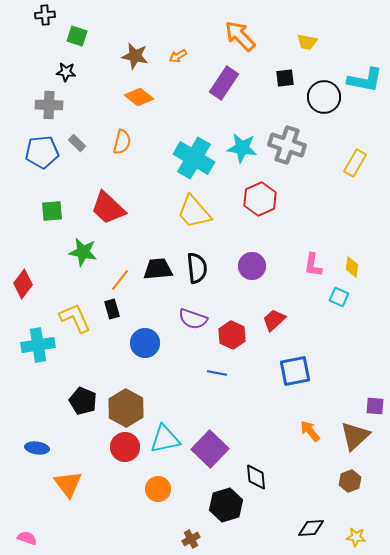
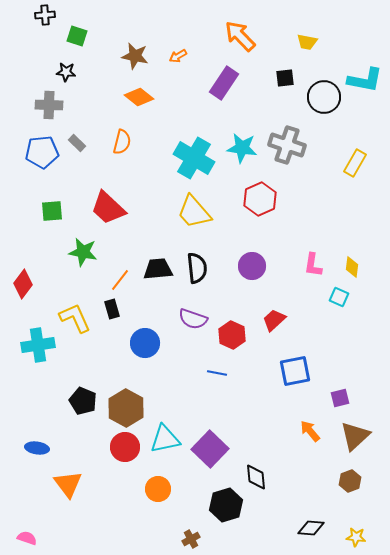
purple square at (375, 406): moved 35 px left, 8 px up; rotated 18 degrees counterclockwise
black diamond at (311, 528): rotated 8 degrees clockwise
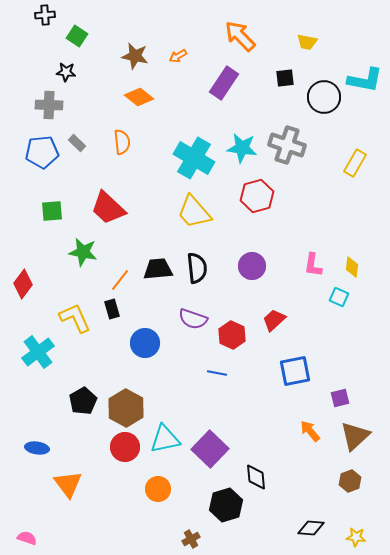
green square at (77, 36): rotated 15 degrees clockwise
orange semicircle at (122, 142): rotated 20 degrees counterclockwise
red hexagon at (260, 199): moved 3 px left, 3 px up; rotated 8 degrees clockwise
cyan cross at (38, 345): moved 7 px down; rotated 28 degrees counterclockwise
black pentagon at (83, 401): rotated 20 degrees clockwise
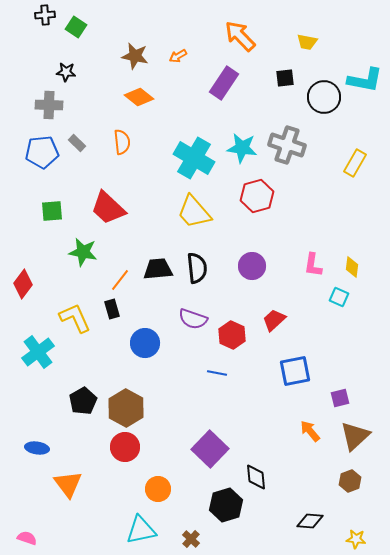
green square at (77, 36): moved 1 px left, 9 px up
cyan triangle at (165, 439): moved 24 px left, 91 px down
black diamond at (311, 528): moved 1 px left, 7 px up
yellow star at (356, 537): moved 2 px down
brown cross at (191, 539): rotated 18 degrees counterclockwise
